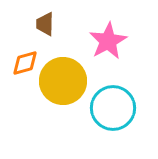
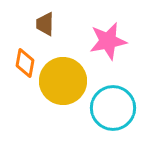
pink star: rotated 18 degrees clockwise
orange diamond: rotated 64 degrees counterclockwise
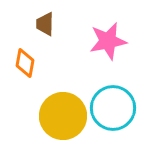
yellow circle: moved 35 px down
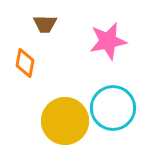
brown trapezoid: rotated 90 degrees counterclockwise
yellow circle: moved 2 px right, 5 px down
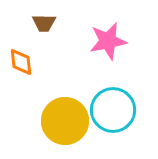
brown trapezoid: moved 1 px left, 1 px up
orange diamond: moved 4 px left, 1 px up; rotated 16 degrees counterclockwise
cyan circle: moved 2 px down
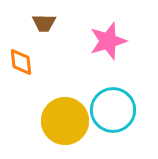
pink star: rotated 6 degrees counterclockwise
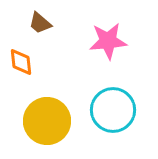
brown trapezoid: moved 4 px left; rotated 40 degrees clockwise
pink star: rotated 12 degrees clockwise
yellow circle: moved 18 px left
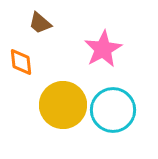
pink star: moved 5 px left, 8 px down; rotated 24 degrees counterclockwise
yellow circle: moved 16 px right, 16 px up
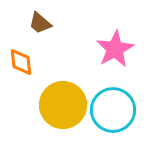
pink star: moved 12 px right
